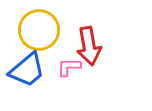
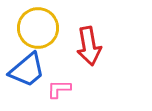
yellow circle: moved 1 px left, 2 px up
pink L-shape: moved 10 px left, 22 px down
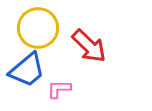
red arrow: rotated 36 degrees counterclockwise
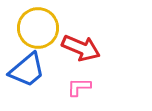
red arrow: moved 8 px left, 2 px down; rotated 21 degrees counterclockwise
pink L-shape: moved 20 px right, 2 px up
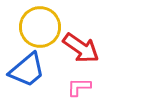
yellow circle: moved 2 px right, 1 px up
red arrow: rotated 12 degrees clockwise
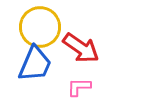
blue trapezoid: moved 8 px right, 6 px up; rotated 27 degrees counterclockwise
